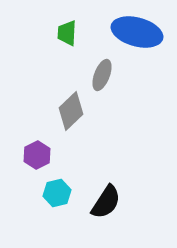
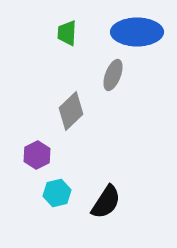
blue ellipse: rotated 15 degrees counterclockwise
gray ellipse: moved 11 px right
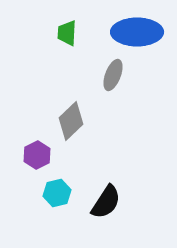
gray diamond: moved 10 px down
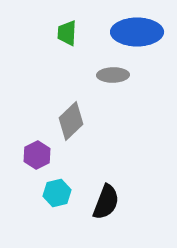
gray ellipse: rotated 68 degrees clockwise
black semicircle: rotated 12 degrees counterclockwise
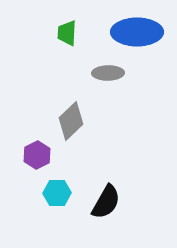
gray ellipse: moved 5 px left, 2 px up
cyan hexagon: rotated 12 degrees clockwise
black semicircle: rotated 9 degrees clockwise
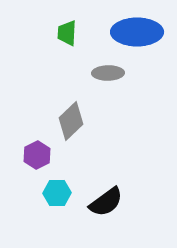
black semicircle: rotated 24 degrees clockwise
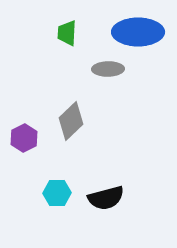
blue ellipse: moved 1 px right
gray ellipse: moved 4 px up
purple hexagon: moved 13 px left, 17 px up
black semicircle: moved 4 px up; rotated 21 degrees clockwise
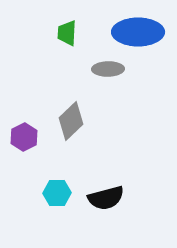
purple hexagon: moved 1 px up
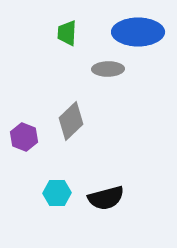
purple hexagon: rotated 12 degrees counterclockwise
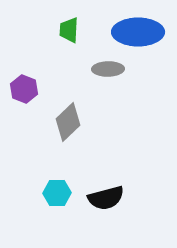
green trapezoid: moved 2 px right, 3 px up
gray diamond: moved 3 px left, 1 px down
purple hexagon: moved 48 px up
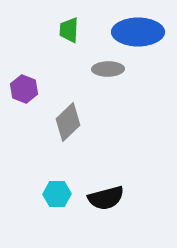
cyan hexagon: moved 1 px down
